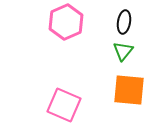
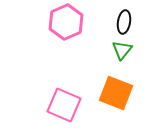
green triangle: moved 1 px left, 1 px up
orange square: moved 13 px left, 3 px down; rotated 16 degrees clockwise
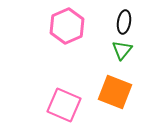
pink hexagon: moved 1 px right, 4 px down
orange square: moved 1 px left, 1 px up
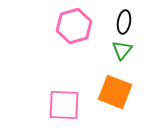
pink hexagon: moved 7 px right; rotated 8 degrees clockwise
pink square: rotated 20 degrees counterclockwise
